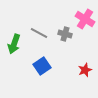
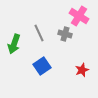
pink cross: moved 6 px left, 3 px up
gray line: rotated 36 degrees clockwise
red star: moved 3 px left
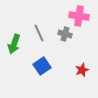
pink cross: rotated 24 degrees counterclockwise
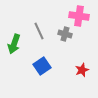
gray line: moved 2 px up
